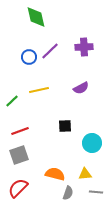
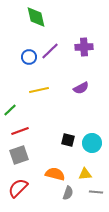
green line: moved 2 px left, 9 px down
black square: moved 3 px right, 14 px down; rotated 16 degrees clockwise
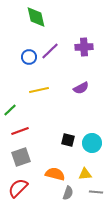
gray square: moved 2 px right, 2 px down
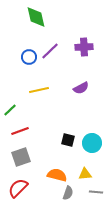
orange semicircle: moved 2 px right, 1 px down
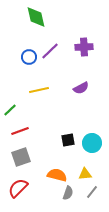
black square: rotated 24 degrees counterclockwise
gray line: moved 4 px left; rotated 56 degrees counterclockwise
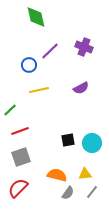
purple cross: rotated 24 degrees clockwise
blue circle: moved 8 px down
gray semicircle: rotated 16 degrees clockwise
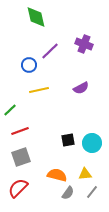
purple cross: moved 3 px up
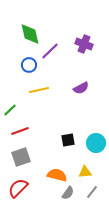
green diamond: moved 6 px left, 17 px down
cyan circle: moved 4 px right
yellow triangle: moved 2 px up
